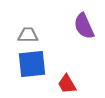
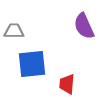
gray trapezoid: moved 14 px left, 4 px up
red trapezoid: rotated 35 degrees clockwise
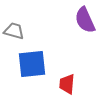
purple semicircle: moved 1 px right, 6 px up
gray trapezoid: rotated 15 degrees clockwise
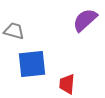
purple semicircle: rotated 72 degrees clockwise
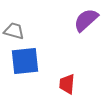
purple semicircle: moved 1 px right
blue square: moved 7 px left, 3 px up
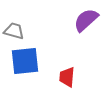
red trapezoid: moved 7 px up
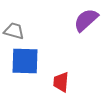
blue square: rotated 8 degrees clockwise
red trapezoid: moved 6 px left, 5 px down
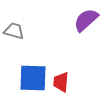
blue square: moved 8 px right, 17 px down
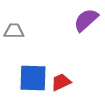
gray trapezoid: rotated 15 degrees counterclockwise
red trapezoid: rotated 60 degrees clockwise
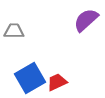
blue square: moved 3 px left; rotated 32 degrees counterclockwise
red trapezoid: moved 4 px left
